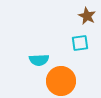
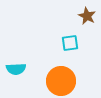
cyan square: moved 10 px left
cyan semicircle: moved 23 px left, 9 px down
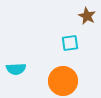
orange circle: moved 2 px right
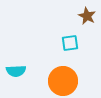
cyan semicircle: moved 2 px down
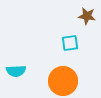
brown star: rotated 18 degrees counterclockwise
